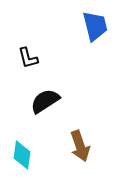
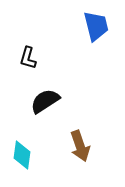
blue trapezoid: moved 1 px right
black L-shape: rotated 30 degrees clockwise
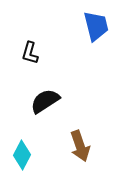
black L-shape: moved 2 px right, 5 px up
cyan diamond: rotated 20 degrees clockwise
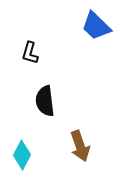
blue trapezoid: rotated 148 degrees clockwise
black semicircle: rotated 64 degrees counterclockwise
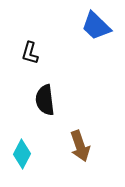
black semicircle: moved 1 px up
cyan diamond: moved 1 px up
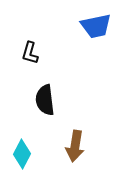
blue trapezoid: rotated 56 degrees counterclockwise
brown arrow: moved 5 px left; rotated 28 degrees clockwise
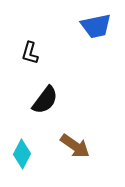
black semicircle: rotated 136 degrees counterclockwise
brown arrow: rotated 64 degrees counterclockwise
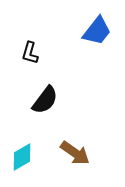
blue trapezoid: moved 1 px right, 5 px down; rotated 40 degrees counterclockwise
brown arrow: moved 7 px down
cyan diamond: moved 3 px down; rotated 32 degrees clockwise
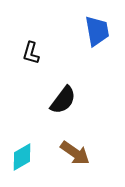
blue trapezoid: rotated 48 degrees counterclockwise
black L-shape: moved 1 px right
black semicircle: moved 18 px right
